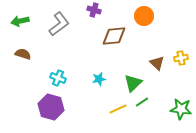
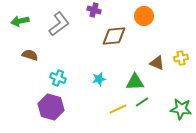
brown semicircle: moved 7 px right, 1 px down
brown triangle: rotated 21 degrees counterclockwise
green triangle: moved 2 px right, 1 px up; rotated 42 degrees clockwise
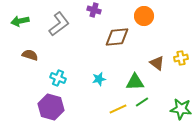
brown diamond: moved 3 px right, 1 px down
brown triangle: rotated 14 degrees clockwise
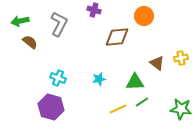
gray L-shape: rotated 25 degrees counterclockwise
brown semicircle: moved 13 px up; rotated 21 degrees clockwise
